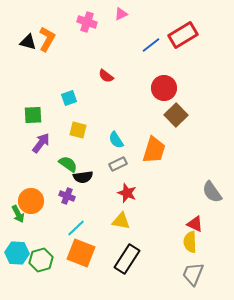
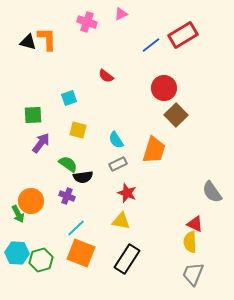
orange L-shape: rotated 30 degrees counterclockwise
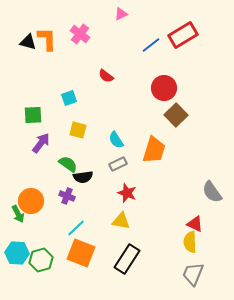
pink cross: moved 7 px left, 12 px down; rotated 18 degrees clockwise
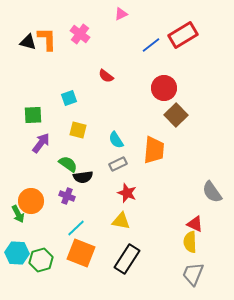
orange trapezoid: rotated 12 degrees counterclockwise
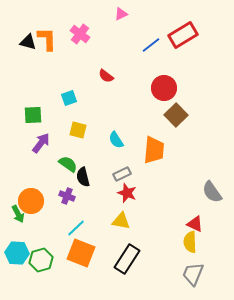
gray rectangle: moved 4 px right, 10 px down
black semicircle: rotated 84 degrees clockwise
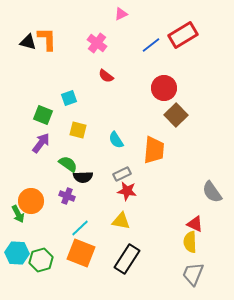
pink cross: moved 17 px right, 9 px down
green square: moved 10 px right; rotated 24 degrees clockwise
black semicircle: rotated 78 degrees counterclockwise
red star: moved 2 px up; rotated 12 degrees counterclockwise
cyan line: moved 4 px right
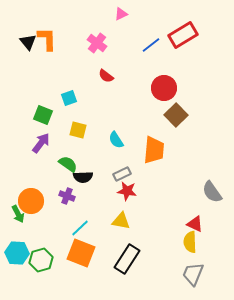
black triangle: rotated 36 degrees clockwise
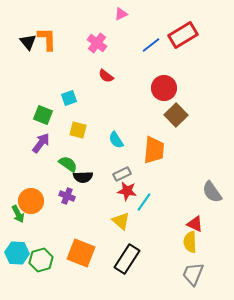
yellow triangle: rotated 30 degrees clockwise
cyan line: moved 64 px right, 26 px up; rotated 12 degrees counterclockwise
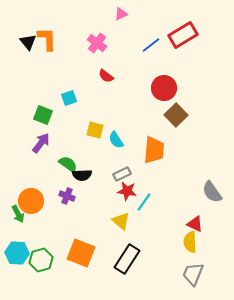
yellow square: moved 17 px right
black semicircle: moved 1 px left, 2 px up
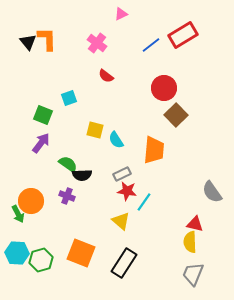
red triangle: rotated 12 degrees counterclockwise
black rectangle: moved 3 px left, 4 px down
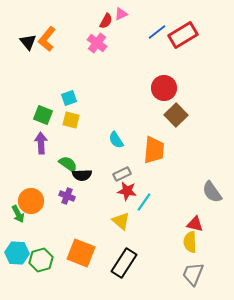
orange L-shape: rotated 140 degrees counterclockwise
blue line: moved 6 px right, 13 px up
red semicircle: moved 55 px up; rotated 98 degrees counterclockwise
yellow square: moved 24 px left, 10 px up
purple arrow: rotated 40 degrees counterclockwise
